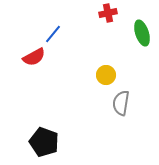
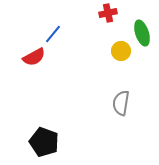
yellow circle: moved 15 px right, 24 px up
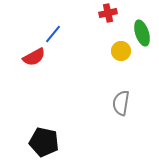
black pentagon: rotated 8 degrees counterclockwise
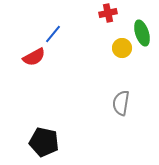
yellow circle: moved 1 px right, 3 px up
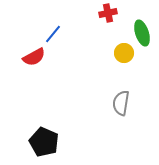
yellow circle: moved 2 px right, 5 px down
black pentagon: rotated 12 degrees clockwise
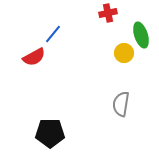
green ellipse: moved 1 px left, 2 px down
gray semicircle: moved 1 px down
black pentagon: moved 6 px right, 9 px up; rotated 24 degrees counterclockwise
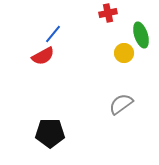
red semicircle: moved 9 px right, 1 px up
gray semicircle: rotated 45 degrees clockwise
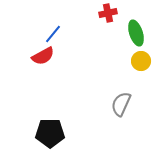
green ellipse: moved 5 px left, 2 px up
yellow circle: moved 17 px right, 8 px down
gray semicircle: rotated 30 degrees counterclockwise
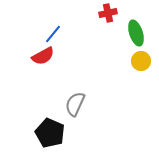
gray semicircle: moved 46 px left
black pentagon: rotated 24 degrees clockwise
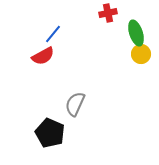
yellow circle: moved 7 px up
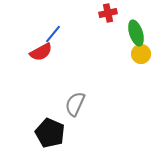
red semicircle: moved 2 px left, 4 px up
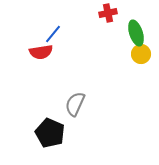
red semicircle: rotated 20 degrees clockwise
